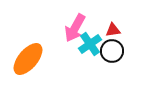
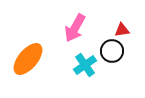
red triangle: moved 9 px right
cyan cross: moved 5 px left, 21 px down
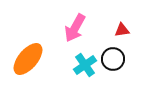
black circle: moved 1 px right, 8 px down
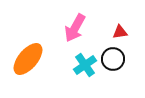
red triangle: moved 2 px left, 2 px down
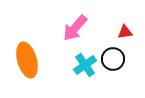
pink arrow: rotated 12 degrees clockwise
red triangle: moved 5 px right
orange ellipse: moved 1 px left, 1 px down; rotated 56 degrees counterclockwise
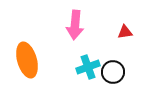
pink arrow: moved 3 px up; rotated 36 degrees counterclockwise
black circle: moved 13 px down
cyan cross: moved 3 px right, 2 px down; rotated 15 degrees clockwise
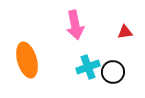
pink arrow: rotated 16 degrees counterclockwise
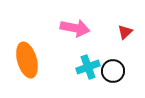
pink arrow: moved 3 px down; rotated 68 degrees counterclockwise
red triangle: rotated 35 degrees counterclockwise
black circle: moved 1 px up
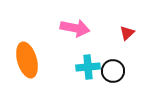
red triangle: moved 2 px right, 1 px down
cyan cross: rotated 15 degrees clockwise
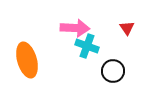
pink arrow: rotated 8 degrees counterclockwise
red triangle: moved 5 px up; rotated 21 degrees counterclockwise
cyan cross: moved 1 px left, 21 px up; rotated 25 degrees clockwise
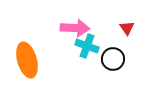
black circle: moved 12 px up
